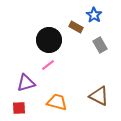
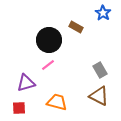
blue star: moved 9 px right, 2 px up
gray rectangle: moved 25 px down
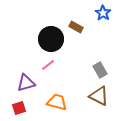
black circle: moved 2 px right, 1 px up
red square: rotated 16 degrees counterclockwise
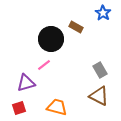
pink line: moved 4 px left
orange trapezoid: moved 5 px down
